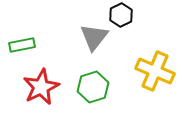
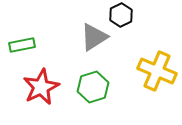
gray triangle: rotated 20 degrees clockwise
yellow cross: moved 2 px right
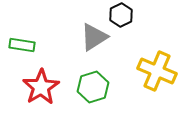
green rectangle: rotated 20 degrees clockwise
red star: rotated 6 degrees counterclockwise
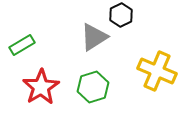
green rectangle: rotated 40 degrees counterclockwise
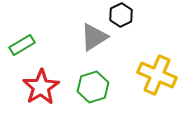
yellow cross: moved 4 px down
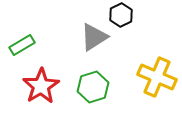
yellow cross: moved 2 px down
red star: moved 1 px up
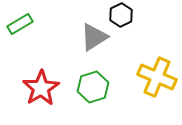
green rectangle: moved 2 px left, 21 px up
red star: moved 2 px down
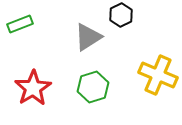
green rectangle: rotated 10 degrees clockwise
gray triangle: moved 6 px left
yellow cross: moved 1 px right, 2 px up
red star: moved 8 px left
